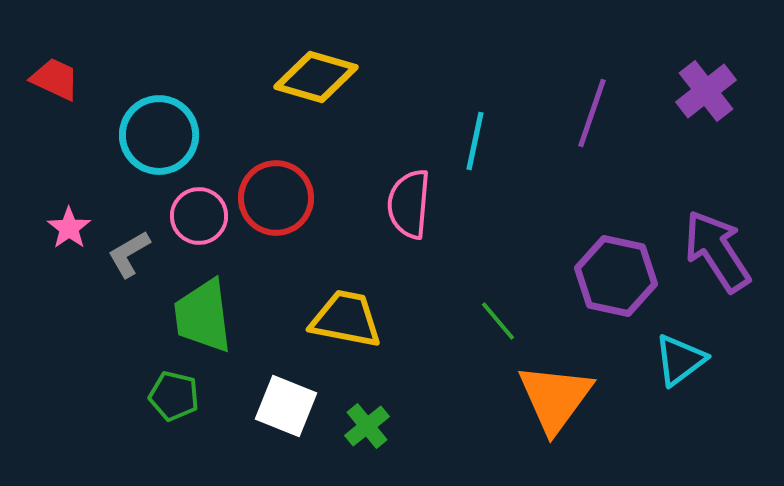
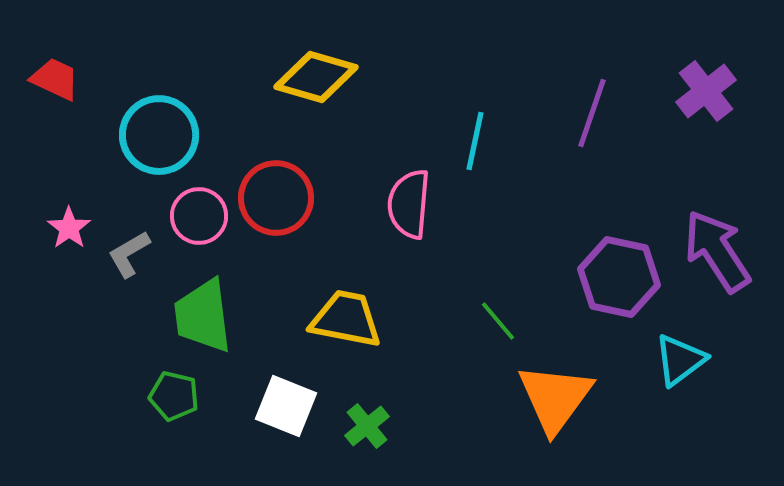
purple hexagon: moved 3 px right, 1 px down
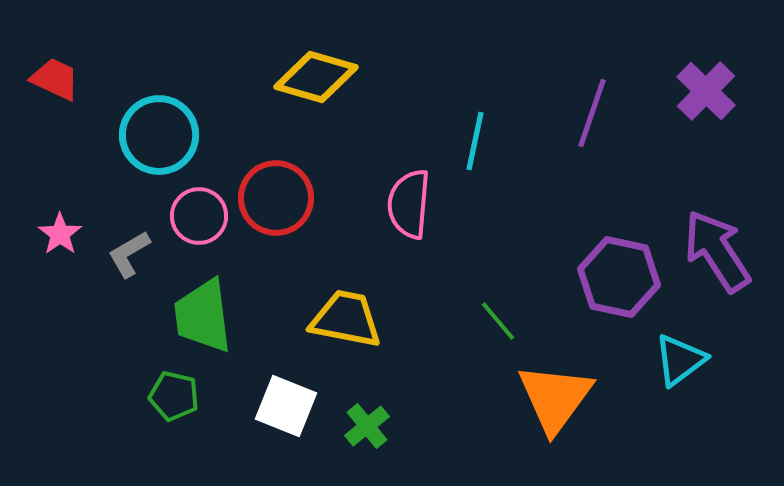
purple cross: rotated 8 degrees counterclockwise
pink star: moved 9 px left, 6 px down
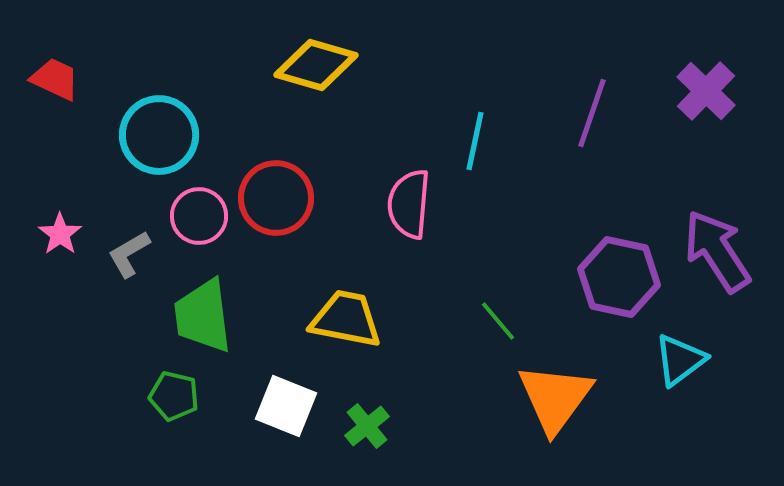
yellow diamond: moved 12 px up
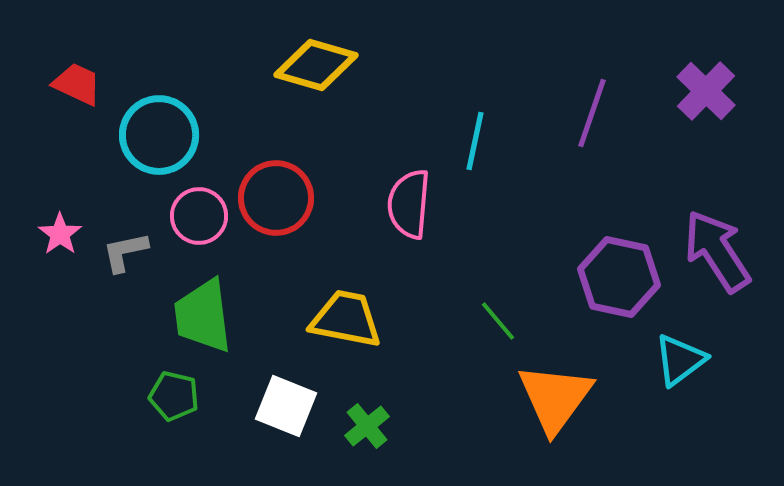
red trapezoid: moved 22 px right, 5 px down
gray L-shape: moved 4 px left, 2 px up; rotated 18 degrees clockwise
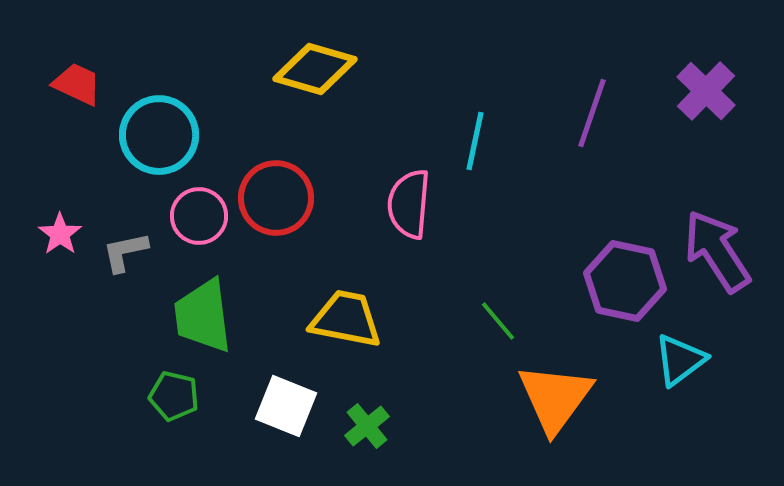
yellow diamond: moved 1 px left, 4 px down
purple hexagon: moved 6 px right, 4 px down
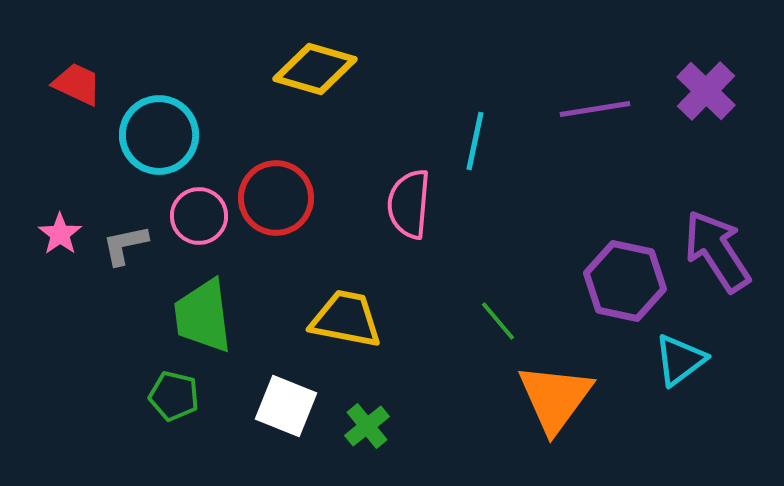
purple line: moved 3 px right, 4 px up; rotated 62 degrees clockwise
gray L-shape: moved 7 px up
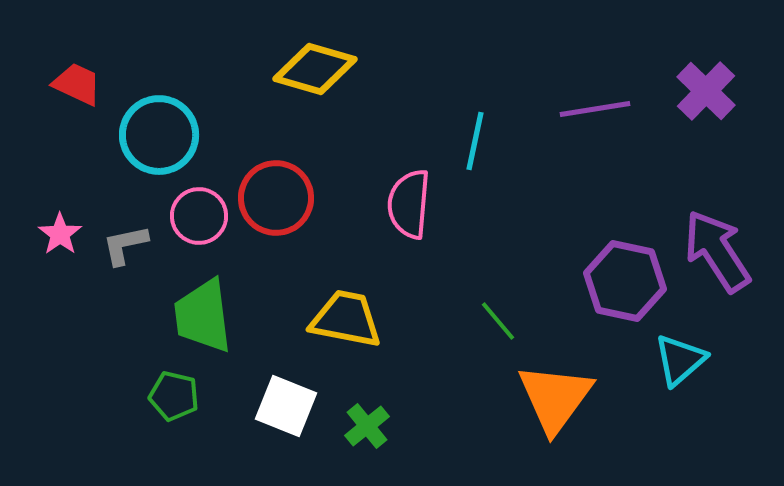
cyan triangle: rotated 4 degrees counterclockwise
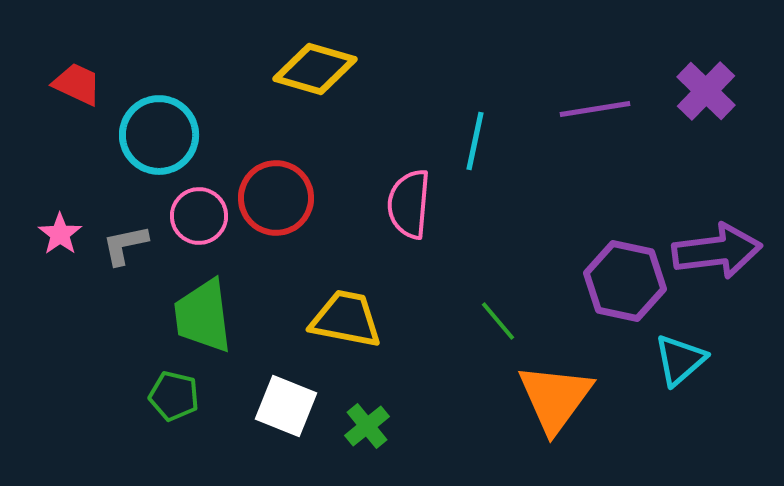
purple arrow: rotated 116 degrees clockwise
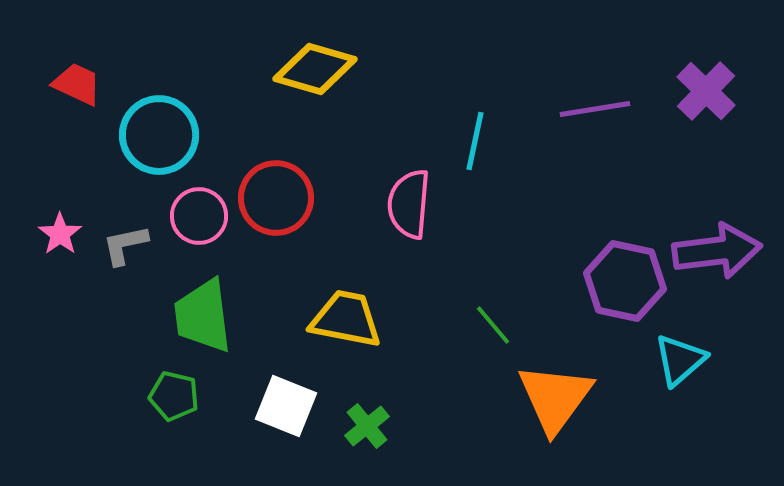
green line: moved 5 px left, 4 px down
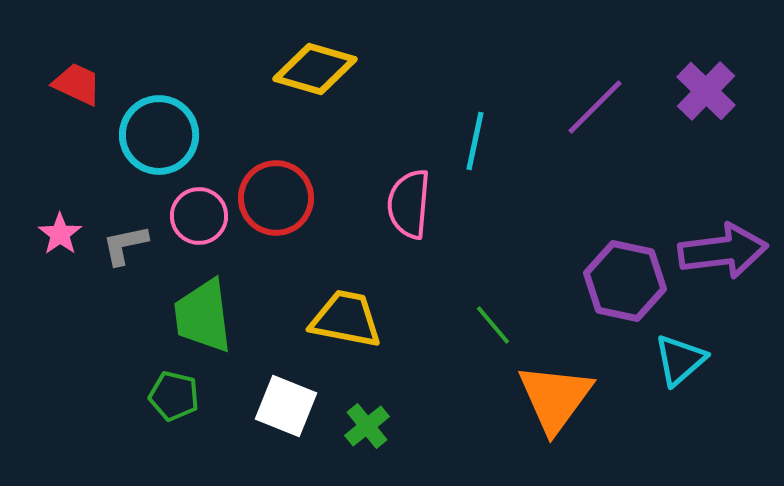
purple line: moved 2 px up; rotated 36 degrees counterclockwise
purple arrow: moved 6 px right
